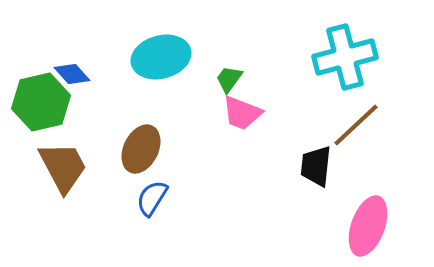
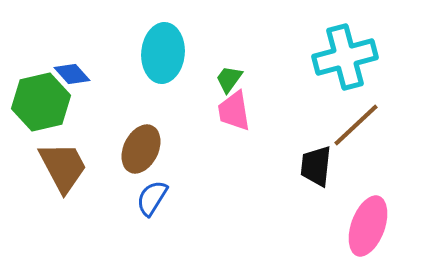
cyan ellipse: moved 2 px right, 4 px up; rotated 70 degrees counterclockwise
pink trapezoid: moved 8 px left, 2 px up; rotated 60 degrees clockwise
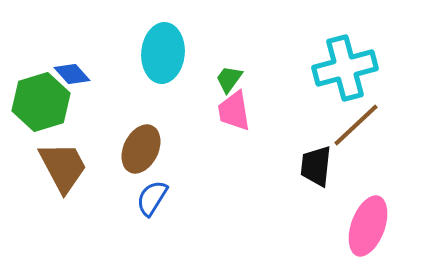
cyan cross: moved 11 px down
green hexagon: rotated 4 degrees counterclockwise
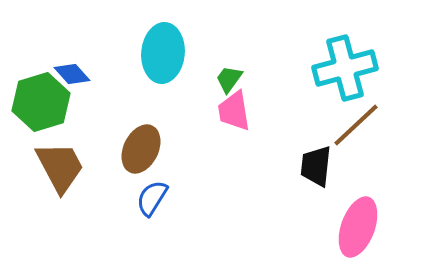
brown trapezoid: moved 3 px left
pink ellipse: moved 10 px left, 1 px down
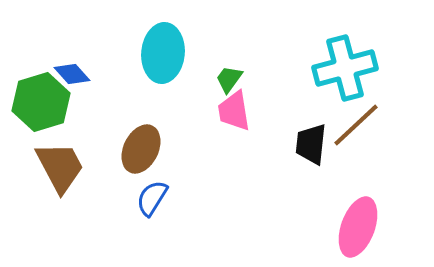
black trapezoid: moved 5 px left, 22 px up
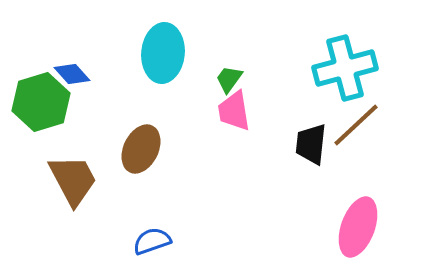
brown trapezoid: moved 13 px right, 13 px down
blue semicircle: moved 43 px down; rotated 39 degrees clockwise
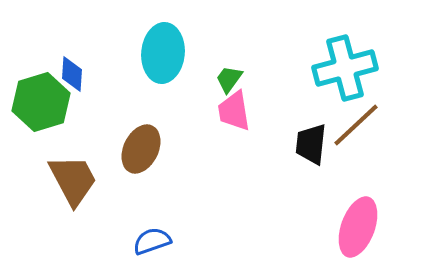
blue diamond: rotated 45 degrees clockwise
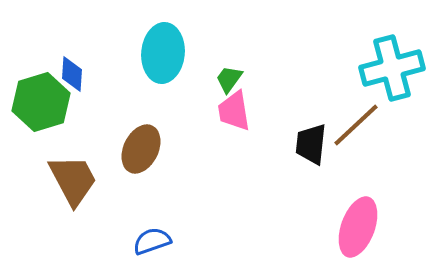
cyan cross: moved 47 px right
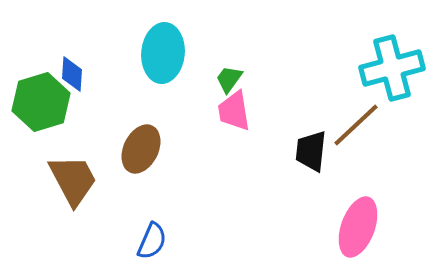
black trapezoid: moved 7 px down
blue semicircle: rotated 132 degrees clockwise
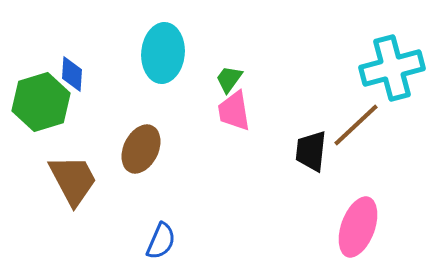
blue semicircle: moved 9 px right
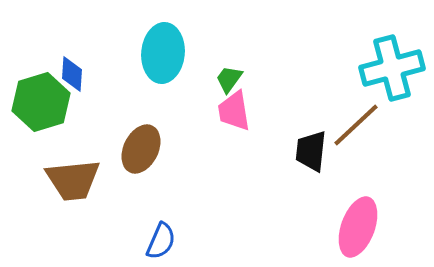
brown trapezoid: rotated 112 degrees clockwise
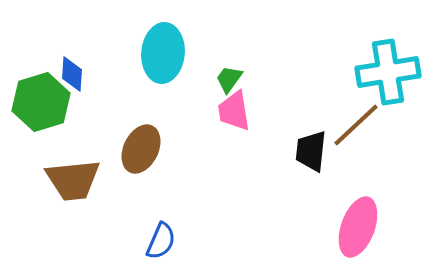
cyan cross: moved 4 px left, 4 px down; rotated 6 degrees clockwise
